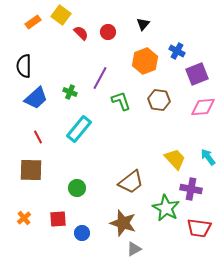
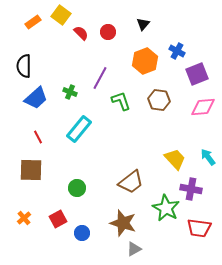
red square: rotated 24 degrees counterclockwise
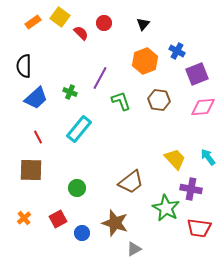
yellow square: moved 1 px left, 2 px down
red circle: moved 4 px left, 9 px up
brown star: moved 8 px left
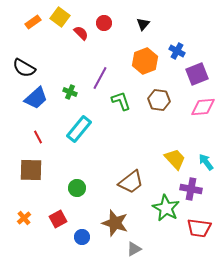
black semicircle: moved 2 px down; rotated 60 degrees counterclockwise
cyan arrow: moved 2 px left, 5 px down
blue circle: moved 4 px down
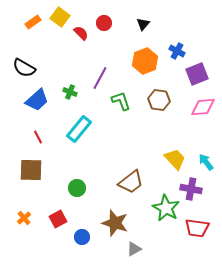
blue trapezoid: moved 1 px right, 2 px down
red trapezoid: moved 2 px left
